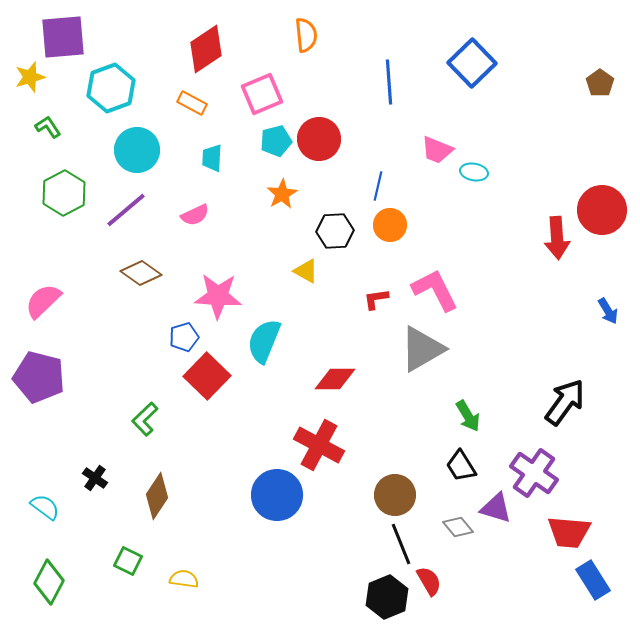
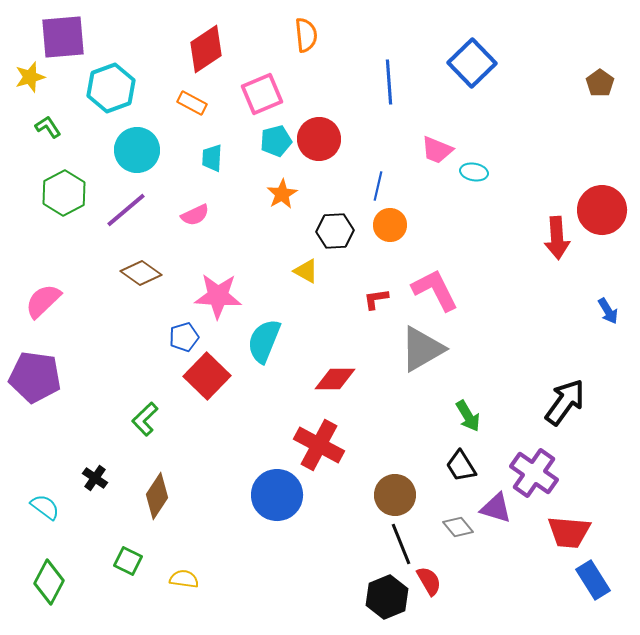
purple pentagon at (39, 377): moved 4 px left; rotated 6 degrees counterclockwise
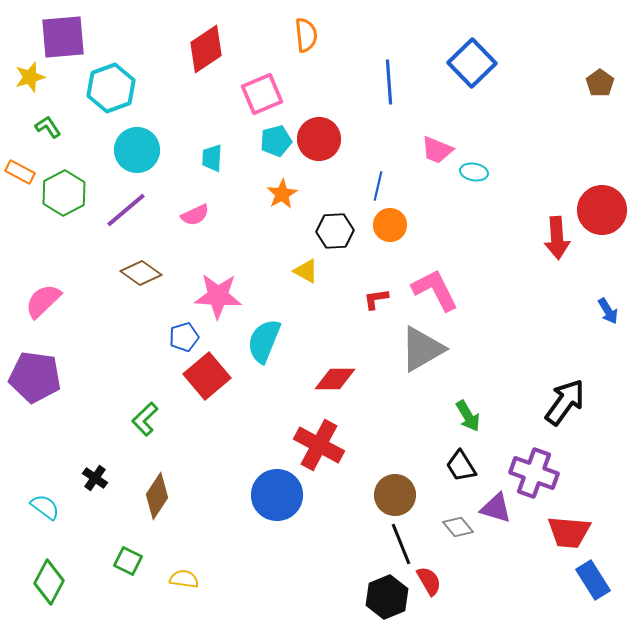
orange rectangle at (192, 103): moved 172 px left, 69 px down
red square at (207, 376): rotated 6 degrees clockwise
purple cross at (534, 473): rotated 15 degrees counterclockwise
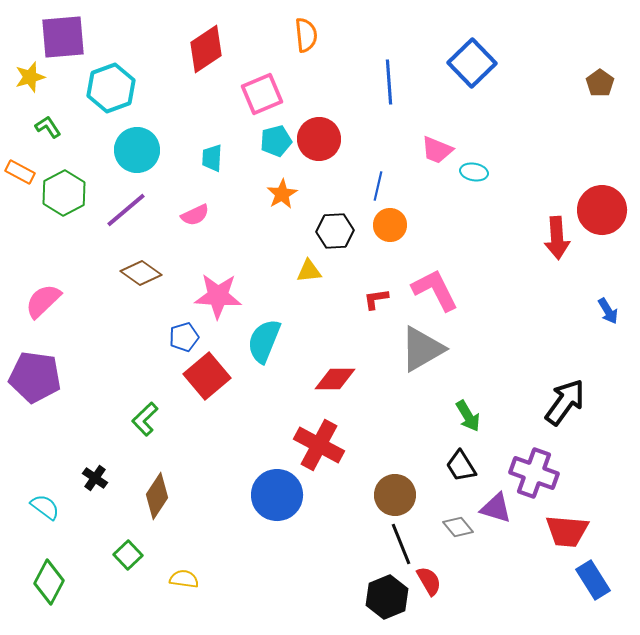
yellow triangle at (306, 271): moved 3 px right; rotated 36 degrees counterclockwise
red trapezoid at (569, 532): moved 2 px left, 1 px up
green square at (128, 561): moved 6 px up; rotated 20 degrees clockwise
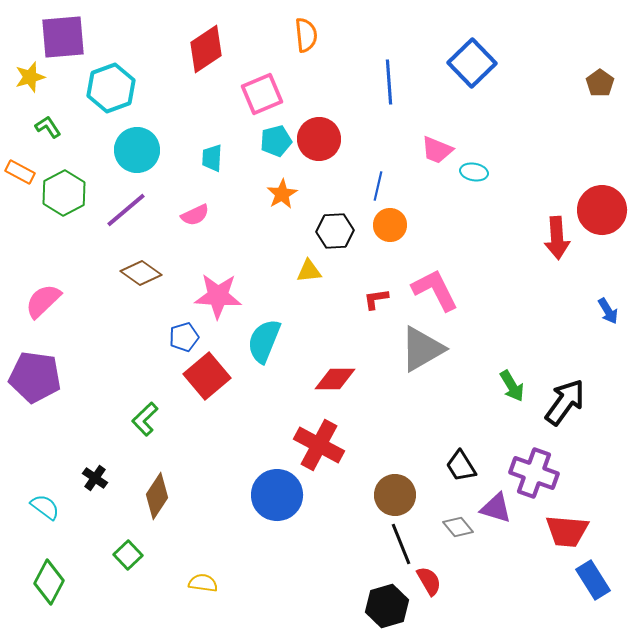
green arrow at (468, 416): moved 44 px right, 30 px up
yellow semicircle at (184, 579): moved 19 px right, 4 px down
black hexagon at (387, 597): moved 9 px down; rotated 6 degrees clockwise
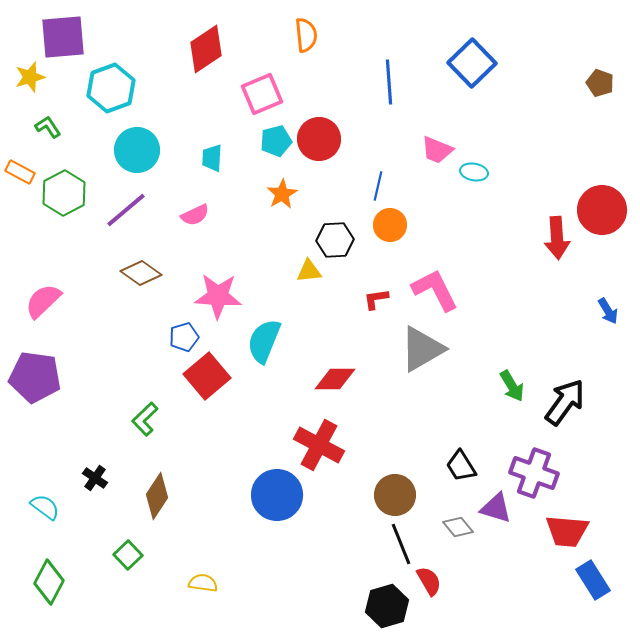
brown pentagon at (600, 83): rotated 16 degrees counterclockwise
black hexagon at (335, 231): moved 9 px down
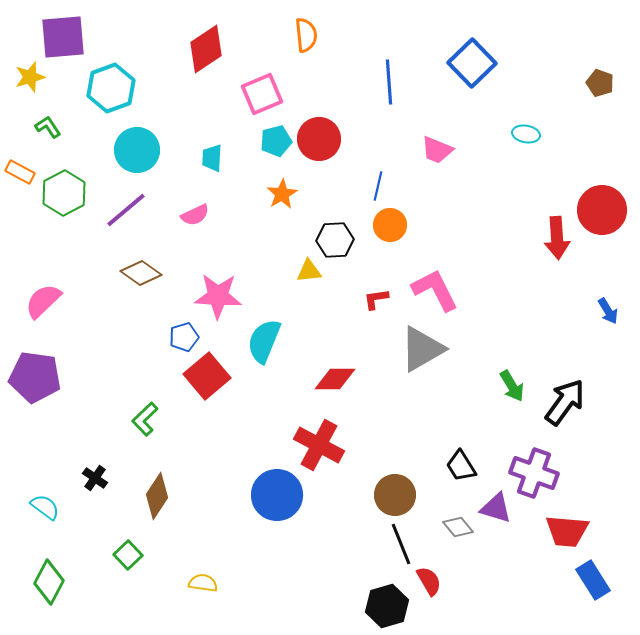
cyan ellipse at (474, 172): moved 52 px right, 38 px up
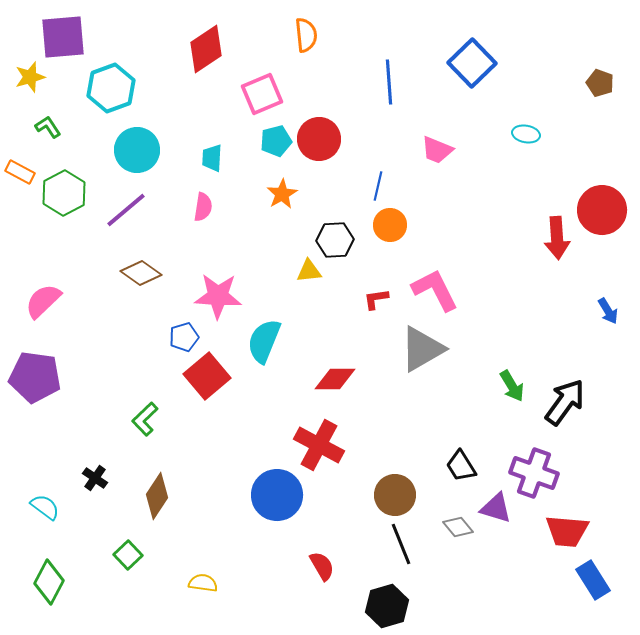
pink semicircle at (195, 215): moved 8 px right, 8 px up; rotated 56 degrees counterclockwise
red semicircle at (429, 581): moved 107 px left, 15 px up
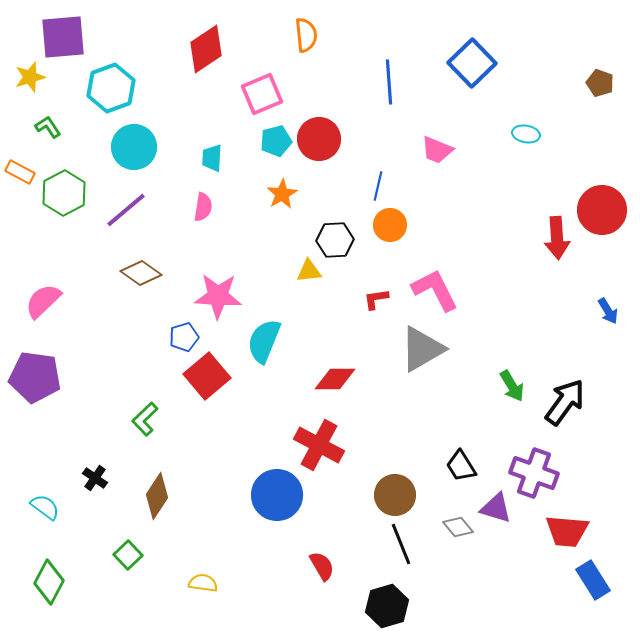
cyan circle at (137, 150): moved 3 px left, 3 px up
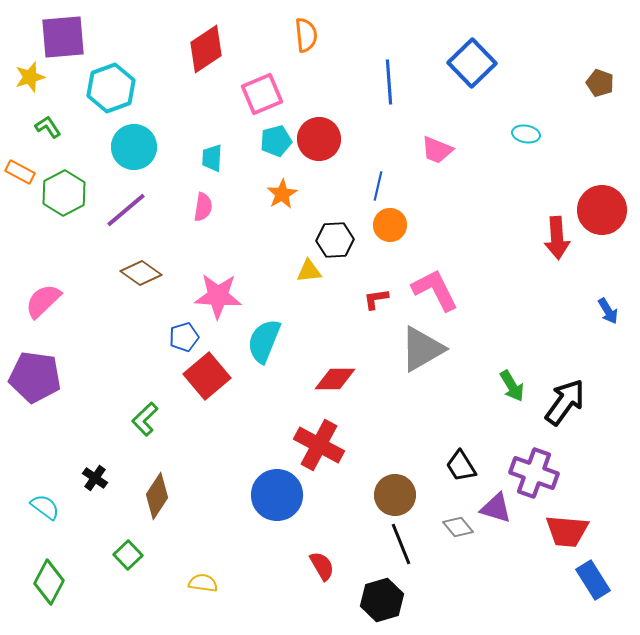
black hexagon at (387, 606): moved 5 px left, 6 px up
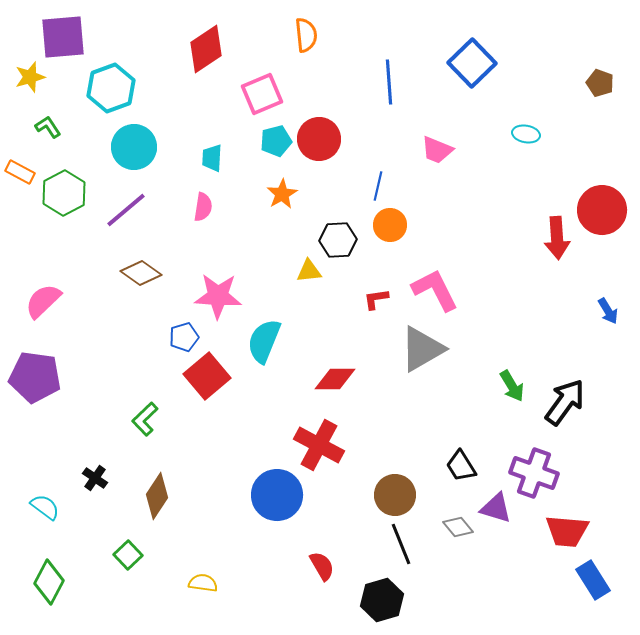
black hexagon at (335, 240): moved 3 px right
